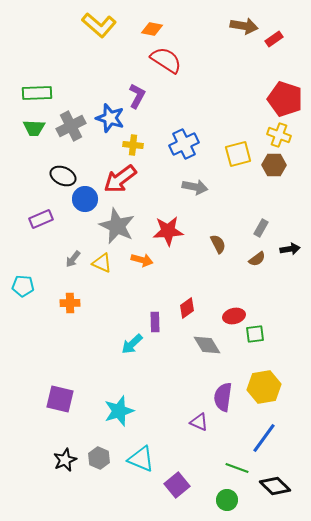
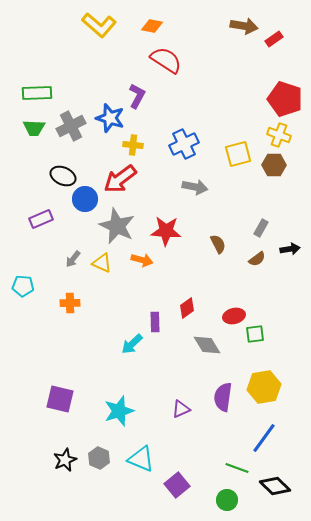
orange diamond at (152, 29): moved 3 px up
red star at (168, 231): moved 2 px left; rotated 8 degrees clockwise
purple triangle at (199, 422): moved 18 px left, 13 px up; rotated 48 degrees counterclockwise
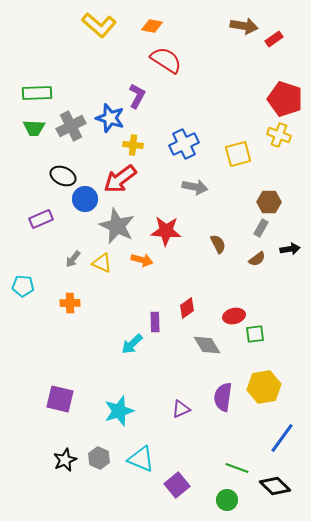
brown hexagon at (274, 165): moved 5 px left, 37 px down
blue line at (264, 438): moved 18 px right
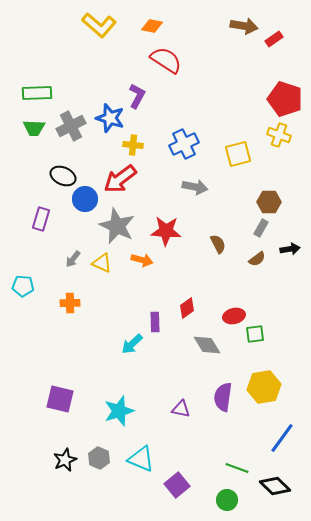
purple rectangle at (41, 219): rotated 50 degrees counterclockwise
purple triangle at (181, 409): rotated 36 degrees clockwise
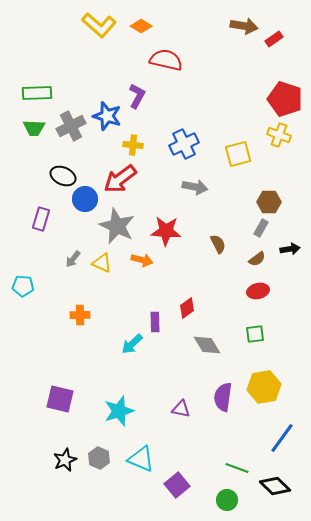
orange diamond at (152, 26): moved 11 px left; rotated 20 degrees clockwise
red semicircle at (166, 60): rotated 20 degrees counterclockwise
blue star at (110, 118): moved 3 px left, 2 px up
orange cross at (70, 303): moved 10 px right, 12 px down
red ellipse at (234, 316): moved 24 px right, 25 px up
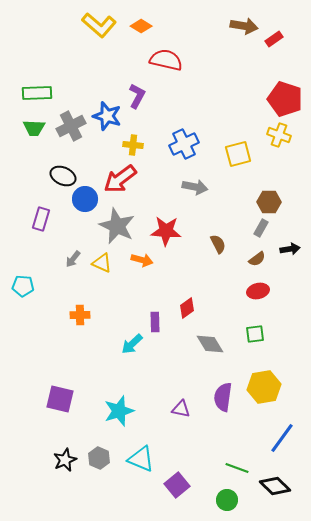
gray diamond at (207, 345): moved 3 px right, 1 px up
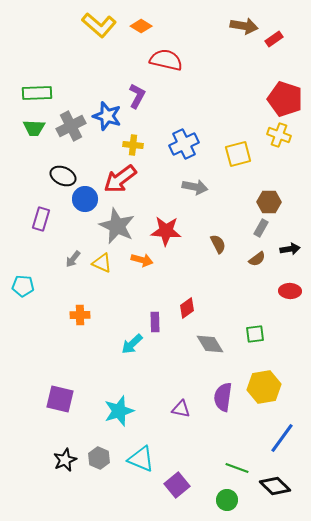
red ellipse at (258, 291): moved 32 px right; rotated 15 degrees clockwise
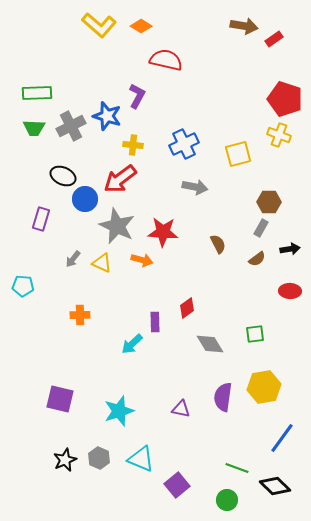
red star at (166, 231): moved 3 px left, 1 px down
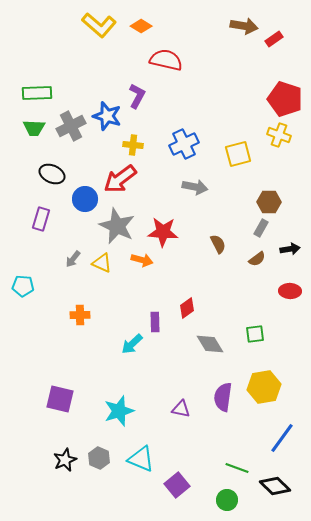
black ellipse at (63, 176): moved 11 px left, 2 px up
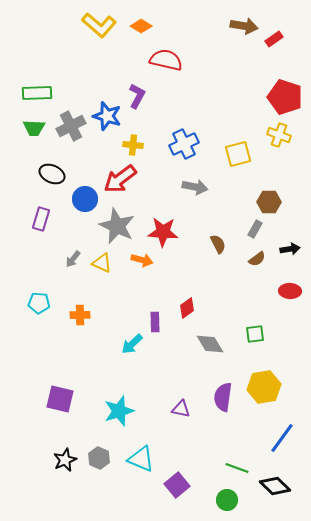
red pentagon at (285, 99): moved 2 px up
gray rectangle at (261, 228): moved 6 px left, 1 px down
cyan pentagon at (23, 286): moved 16 px right, 17 px down
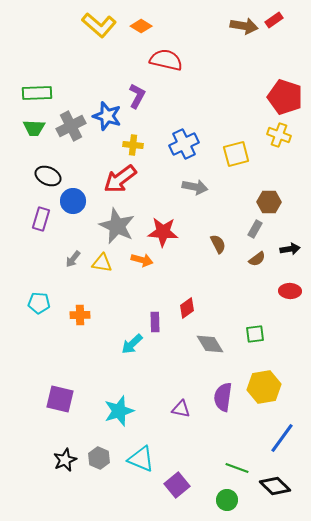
red rectangle at (274, 39): moved 19 px up
yellow square at (238, 154): moved 2 px left
black ellipse at (52, 174): moved 4 px left, 2 px down
blue circle at (85, 199): moved 12 px left, 2 px down
yellow triangle at (102, 263): rotated 15 degrees counterclockwise
